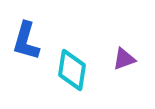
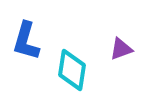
purple triangle: moved 3 px left, 10 px up
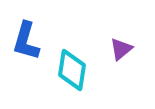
purple triangle: rotated 20 degrees counterclockwise
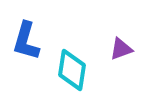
purple triangle: rotated 20 degrees clockwise
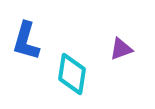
cyan diamond: moved 4 px down
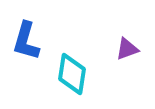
purple triangle: moved 6 px right
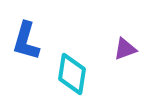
purple triangle: moved 2 px left
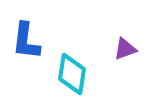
blue L-shape: rotated 9 degrees counterclockwise
